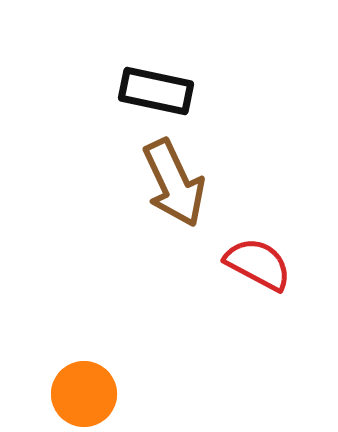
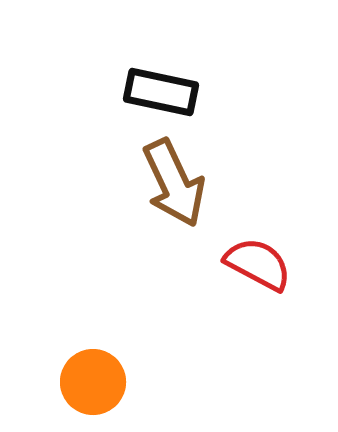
black rectangle: moved 5 px right, 1 px down
orange circle: moved 9 px right, 12 px up
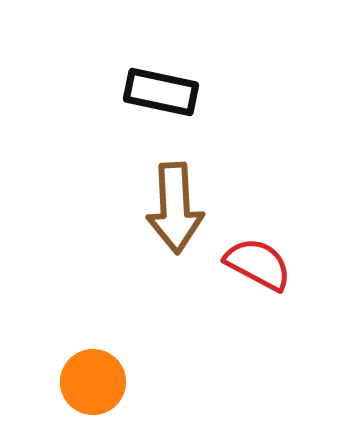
brown arrow: moved 1 px right, 25 px down; rotated 22 degrees clockwise
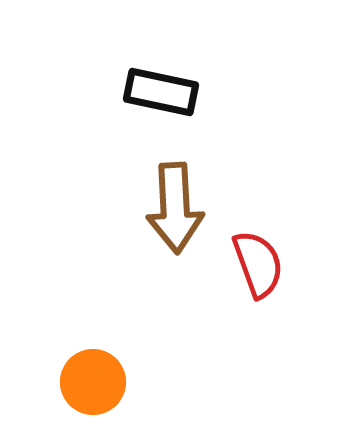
red semicircle: rotated 42 degrees clockwise
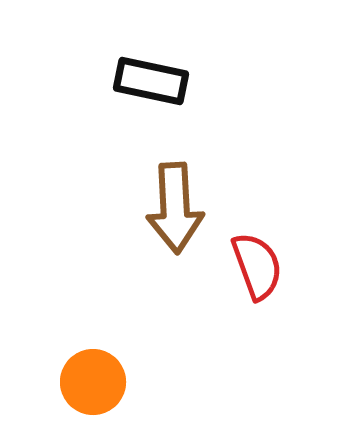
black rectangle: moved 10 px left, 11 px up
red semicircle: moved 1 px left, 2 px down
